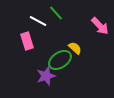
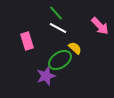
white line: moved 20 px right, 7 px down
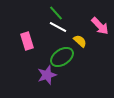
white line: moved 1 px up
yellow semicircle: moved 5 px right, 7 px up
green ellipse: moved 2 px right, 3 px up
purple star: moved 1 px right, 1 px up
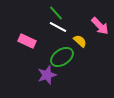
pink rectangle: rotated 48 degrees counterclockwise
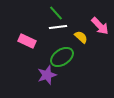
white line: rotated 36 degrees counterclockwise
yellow semicircle: moved 1 px right, 4 px up
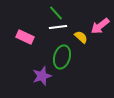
pink arrow: rotated 96 degrees clockwise
pink rectangle: moved 2 px left, 4 px up
green ellipse: rotated 40 degrees counterclockwise
purple star: moved 5 px left, 1 px down
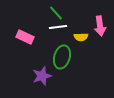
pink arrow: rotated 60 degrees counterclockwise
yellow semicircle: rotated 136 degrees clockwise
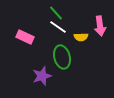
white line: rotated 42 degrees clockwise
green ellipse: rotated 30 degrees counterclockwise
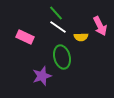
pink arrow: rotated 18 degrees counterclockwise
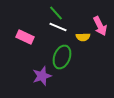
white line: rotated 12 degrees counterclockwise
yellow semicircle: moved 2 px right
green ellipse: rotated 35 degrees clockwise
